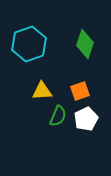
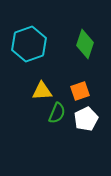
green semicircle: moved 1 px left, 3 px up
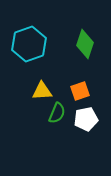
white pentagon: rotated 15 degrees clockwise
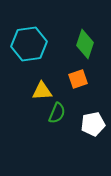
cyan hexagon: rotated 12 degrees clockwise
orange square: moved 2 px left, 12 px up
white pentagon: moved 7 px right, 5 px down
